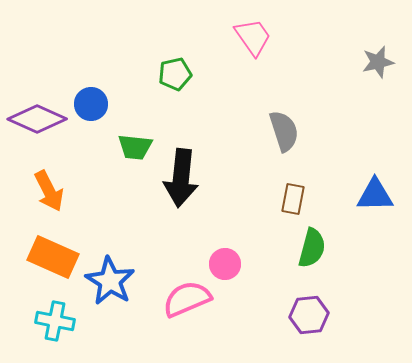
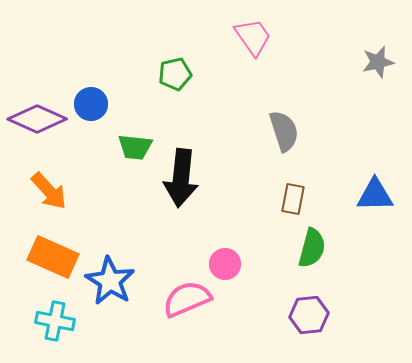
orange arrow: rotated 15 degrees counterclockwise
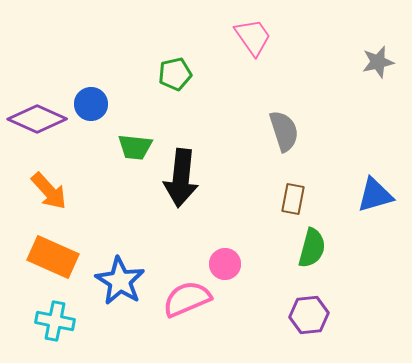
blue triangle: rotated 15 degrees counterclockwise
blue star: moved 10 px right
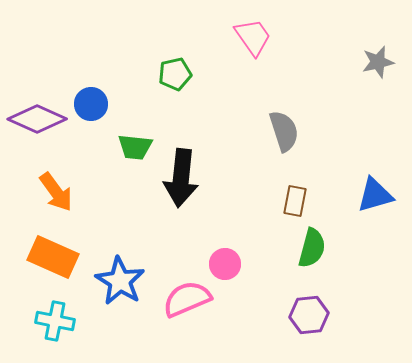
orange arrow: moved 7 px right, 1 px down; rotated 6 degrees clockwise
brown rectangle: moved 2 px right, 2 px down
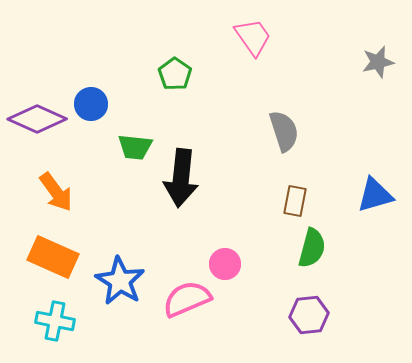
green pentagon: rotated 24 degrees counterclockwise
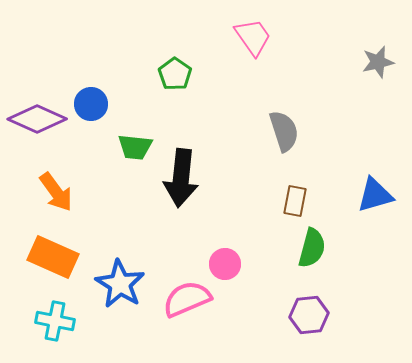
blue star: moved 3 px down
